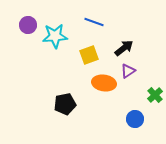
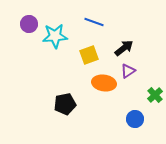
purple circle: moved 1 px right, 1 px up
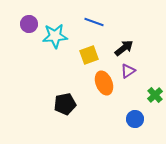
orange ellipse: rotated 60 degrees clockwise
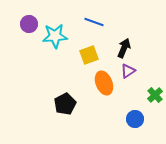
black arrow: rotated 30 degrees counterclockwise
black pentagon: rotated 15 degrees counterclockwise
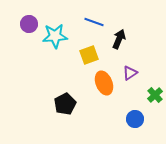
black arrow: moved 5 px left, 9 px up
purple triangle: moved 2 px right, 2 px down
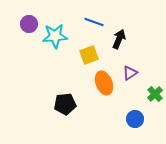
green cross: moved 1 px up
black pentagon: rotated 20 degrees clockwise
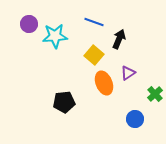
yellow square: moved 5 px right; rotated 30 degrees counterclockwise
purple triangle: moved 2 px left
black pentagon: moved 1 px left, 2 px up
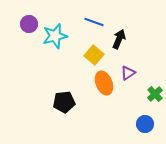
cyan star: rotated 10 degrees counterclockwise
blue circle: moved 10 px right, 5 px down
